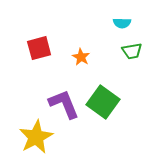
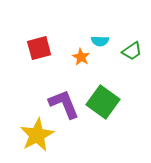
cyan semicircle: moved 22 px left, 18 px down
green trapezoid: rotated 25 degrees counterclockwise
yellow star: moved 1 px right, 2 px up
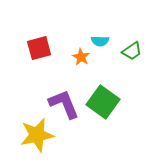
yellow star: rotated 16 degrees clockwise
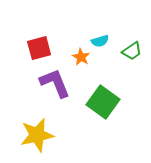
cyan semicircle: rotated 18 degrees counterclockwise
purple L-shape: moved 9 px left, 21 px up
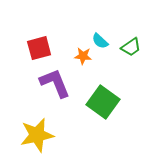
cyan semicircle: rotated 60 degrees clockwise
green trapezoid: moved 1 px left, 4 px up
orange star: moved 2 px right, 1 px up; rotated 24 degrees counterclockwise
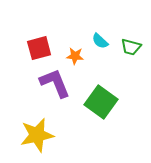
green trapezoid: rotated 50 degrees clockwise
orange star: moved 8 px left
green square: moved 2 px left
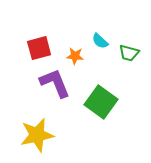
green trapezoid: moved 2 px left, 6 px down
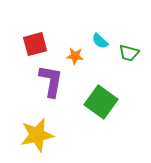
red square: moved 4 px left, 4 px up
purple L-shape: moved 4 px left, 2 px up; rotated 32 degrees clockwise
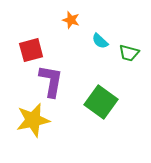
red square: moved 4 px left, 6 px down
orange star: moved 4 px left, 36 px up; rotated 12 degrees clockwise
yellow star: moved 4 px left, 15 px up
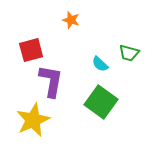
cyan semicircle: moved 23 px down
yellow star: rotated 12 degrees counterclockwise
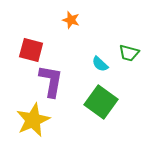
red square: rotated 30 degrees clockwise
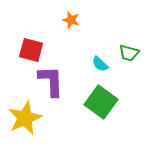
purple L-shape: rotated 12 degrees counterclockwise
yellow star: moved 8 px left, 2 px up
